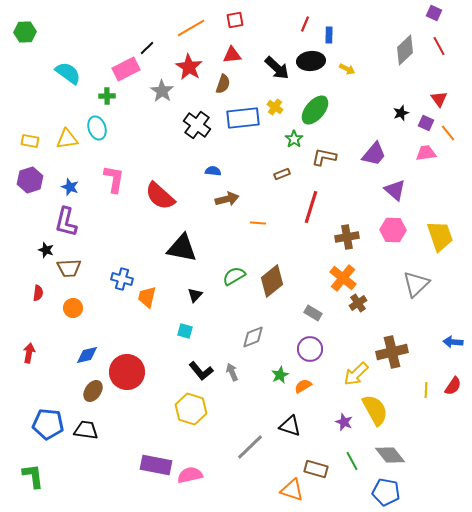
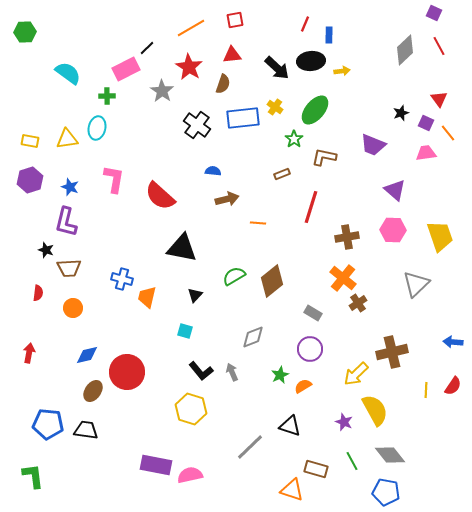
yellow arrow at (347, 69): moved 5 px left, 2 px down; rotated 35 degrees counterclockwise
cyan ellipse at (97, 128): rotated 30 degrees clockwise
purple trapezoid at (374, 154): moved 1 px left, 9 px up; rotated 72 degrees clockwise
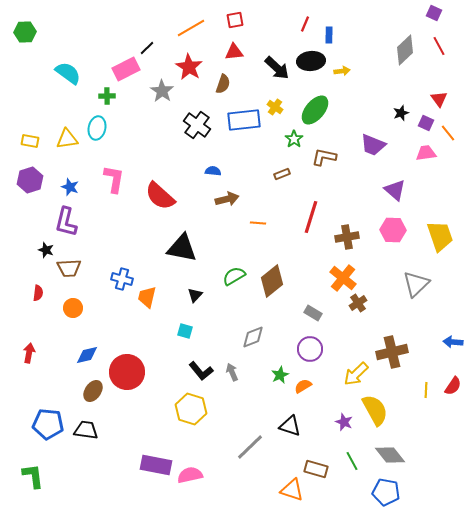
red triangle at (232, 55): moved 2 px right, 3 px up
blue rectangle at (243, 118): moved 1 px right, 2 px down
red line at (311, 207): moved 10 px down
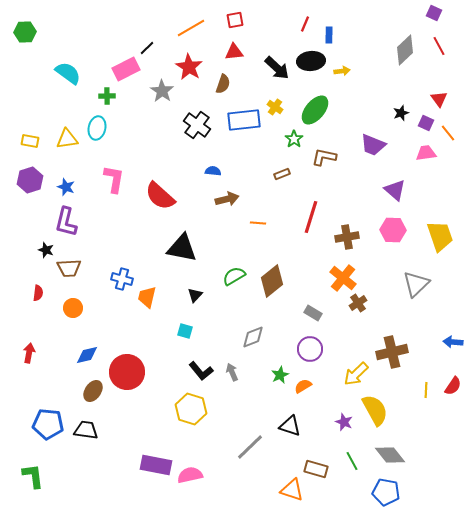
blue star at (70, 187): moved 4 px left
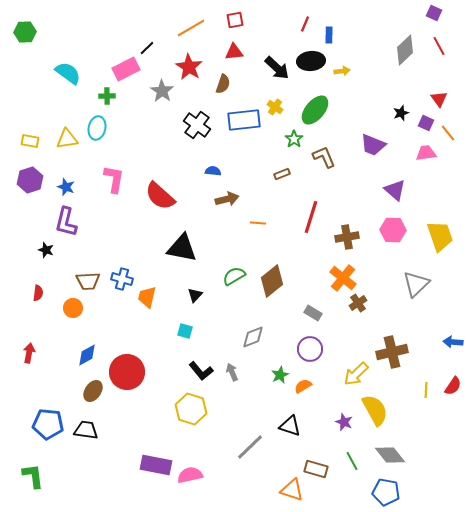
brown L-shape at (324, 157): rotated 55 degrees clockwise
brown trapezoid at (69, 268): moved 19 px right, 13 px down
blue diamond at (87, 355): rotated 15 degrees counterclockwise
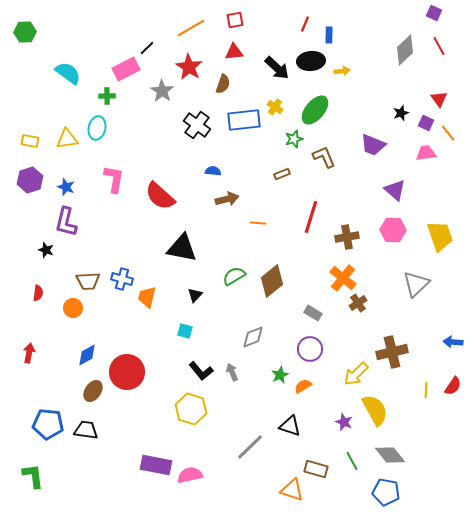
green star at (294, 139): rotated 18 degrees clockwise
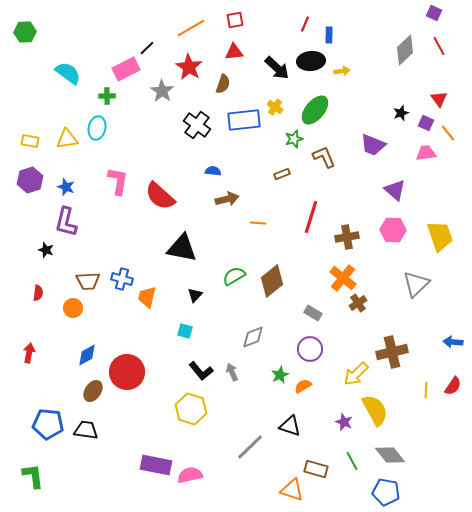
pink L-shape at (114, 179): moved 4 px right, 2 px down
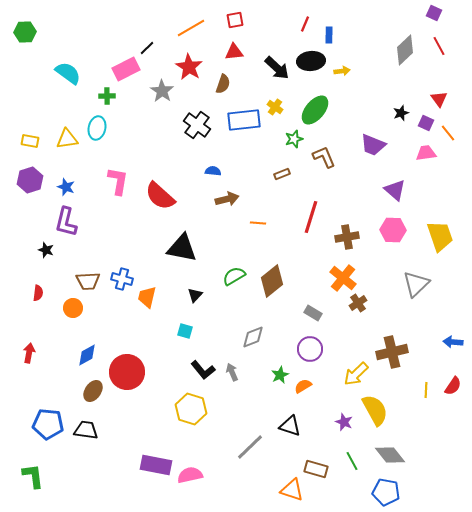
black L-shape at (201, 371): moved 2 px right, 1 px up
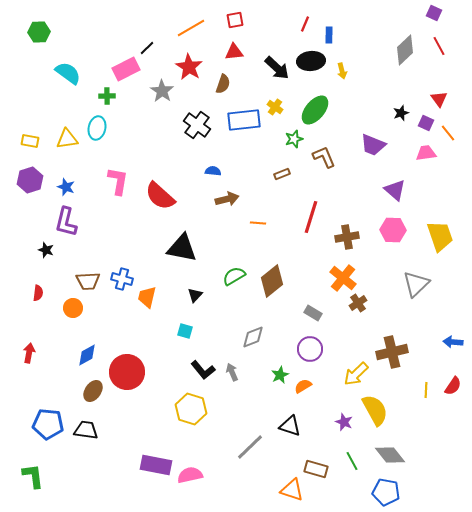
green hexagon at (25, 32): moved 14 px right
yellow arrow at (342, 71): rotated 84 degrees clockwise
